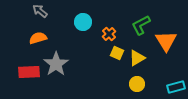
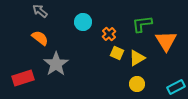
green L-shape: moved 1 px right, 1 px up; rotated 20 degrees clockwise
orange semicircle: moved 2 px right; rotated 54 degrees clockwise
red rectangle: moved 6 px left, 6 px down; rotated 15 degrees counterclockwise
cyan rectangle: rotated 12 degrees counterclockwise
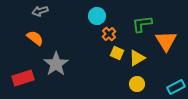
gray arrow: rotated 56 degrees counterclockwise
cyan circle: moved 14 px right, 6 px up
orange semicircle: moved 5 px left
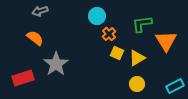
cyan rectangle: moved 1 px left, 1 px up
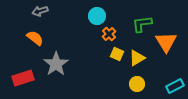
orange triangle: moved 1 px down
yellow square: moved 1 px down
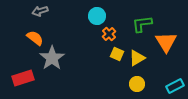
gray star: moved 4 px left, 6 px up
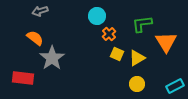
red rectangle: rotated 25 degrees clockwise
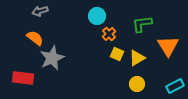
orange triangle: moved 2 px right, 4 px down
gray star: rotated 10 degrees clockwise
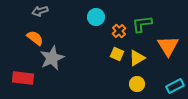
cyan circle: moved 1 px left, 1 px down
orange cross: moved 10 px right, 3 px up
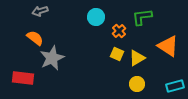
green L-shape: moved 7 px up
orange triangle: rotated 25 degrees counterclockwise
cyan rectangle: rotated 12 degrees clockwise
